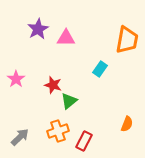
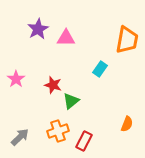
green triangle: moved 2 px right
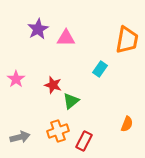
gray arrow: rotated 30 degrees clockwise
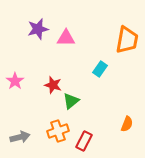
purple star: rotated 15 degrees clockwise
pink star: moved 1 px left, 2 px down
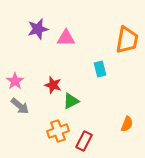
cyan rectangle: rotated 49 degrees counterclockwise
green triangle: rotated 12 degrees clockwise
gray arrow: moved 31 px up; rotated 54 degrees clockwise
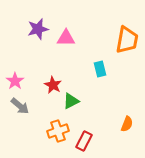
red star: rotated 12 degrees clockwise
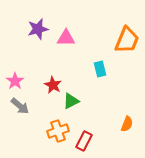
orange trapezoid: rotated 12 degrees clockwise
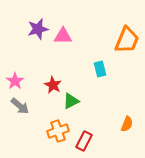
pink triangle: moved 3 px left, 2 px up
